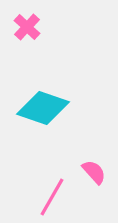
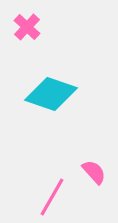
cyan diamond: moved 8 px right, 14 px up
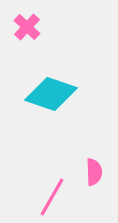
pink semicircle: rotated 40 degrees clockwise
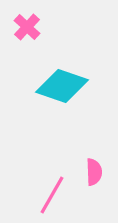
cyan diamond: moved 11 px right, 8 px up
pink line: moved 2 px up
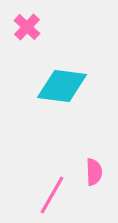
cyan diamond: rotated 12 degrees counterclockwise
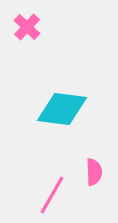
cyan diamond: moved 23 px down
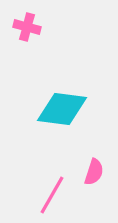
pink cross: rotated 28 degrees counterclockwise
pink semicircle: rotated 20 degrees clockwise
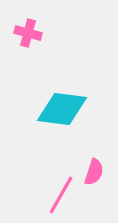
pink cross: moved 1 px right, 6 px down
pink line: moved 9 px right
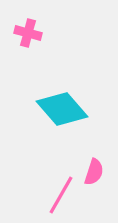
cyan diamond: rotated 42 degrees clockwise
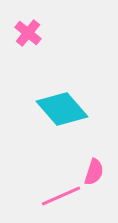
pink cross: rotated 24 degrees clockwise
pink line: moved 1 px down; rotated 36 degrees clockwise
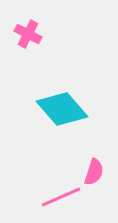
pink cross: moved 1 px down; rotated 12 degrees counterclockwise
pink line: moved 1 px down
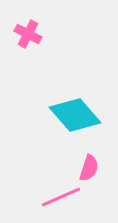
cyan diamond: moved 13 px right, 6 px down
pink semicircle: moved 5 px left, 4 px up
